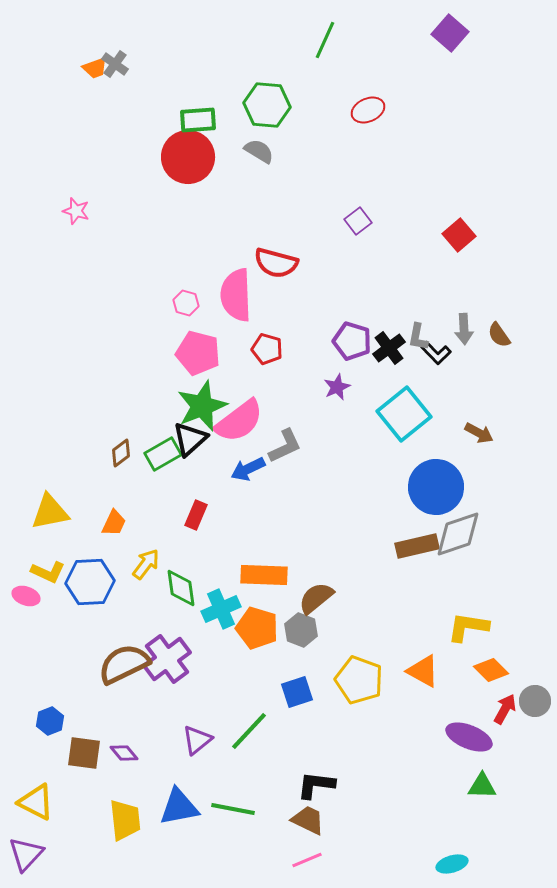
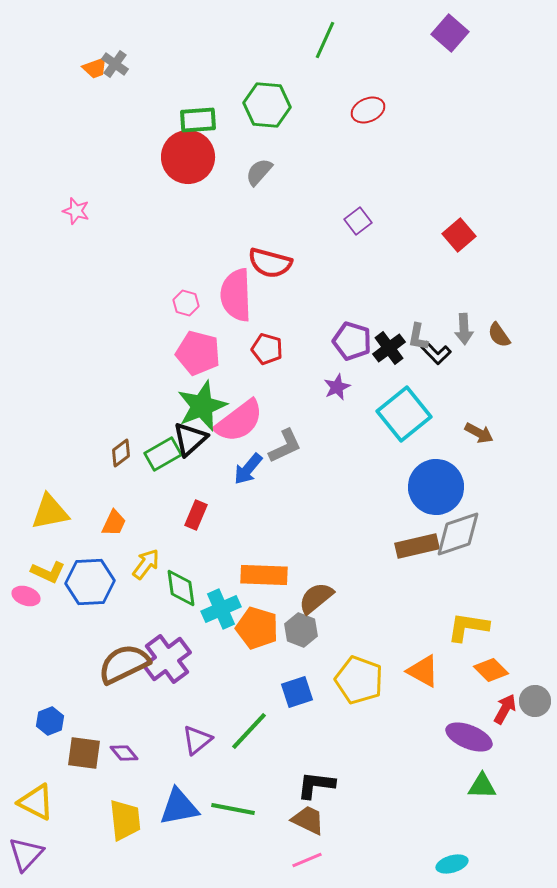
gray semicircle at (259, 151): moved 21 px down; rotated 80 degrees counterclockwise
red semicircle at (276, 263): moved 6 px left
blue arrow at (248, 469): rotated 24 degrees counterclockwise
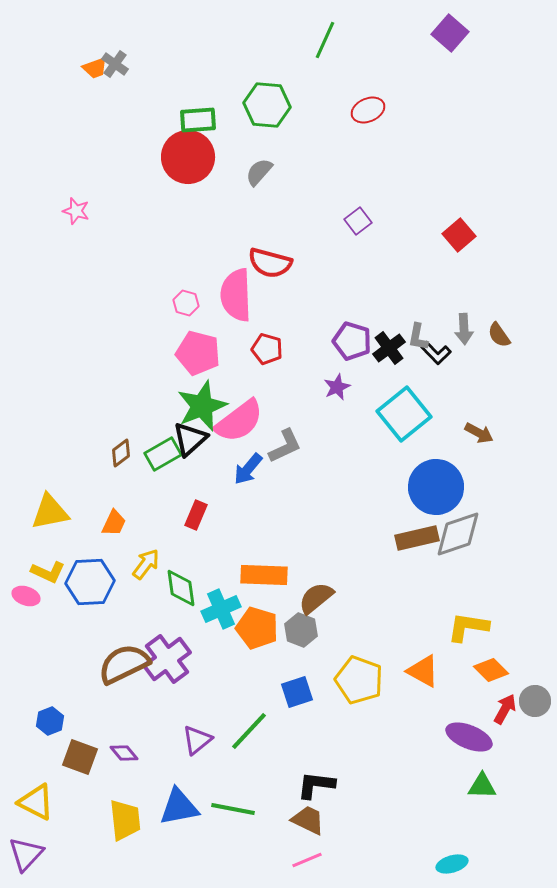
brown rectangle at (417, 546): moved 8 px up
brown square at (84, 753): moved 4 px left, 4 px down; rotated 12 degrees clockwise
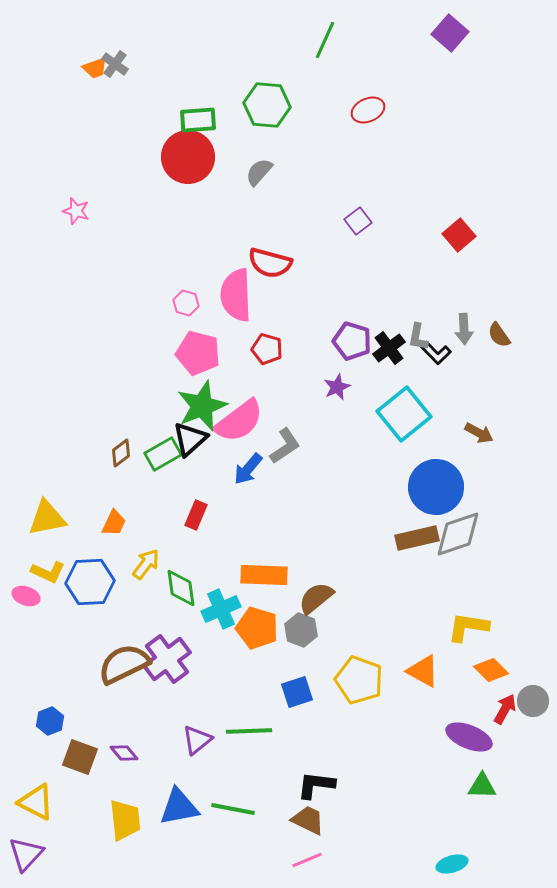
gray L-shape at (285, 446): rotated 9 degrees counterclockwise
yellow triangle at (50, 512): moved 3 px left, 6 px down
gray circle at (535, 701): moved 2 px left
green line at (249, 731): rotated 45 degrees clockwise
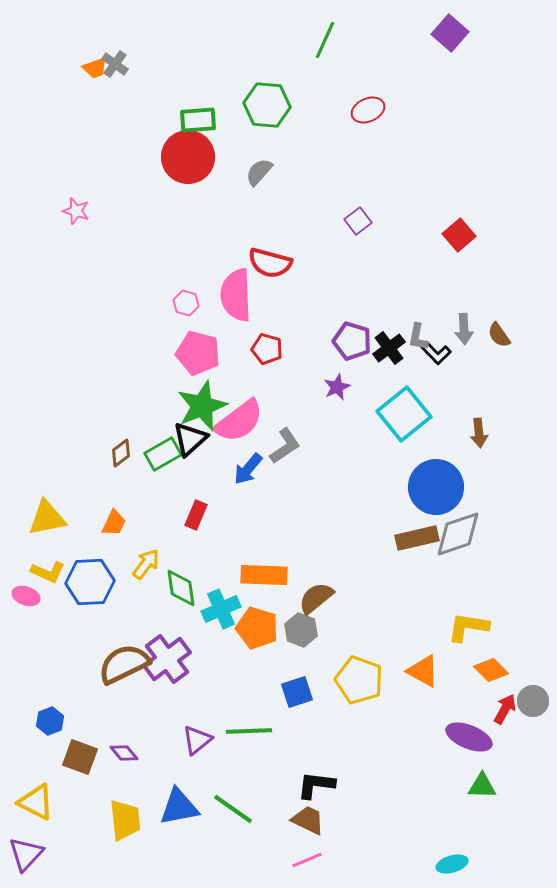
brown arrow at (479, 433): rotated 56 degrees clockwise
green line at (233, 809): rotated 24 degrees clockwise
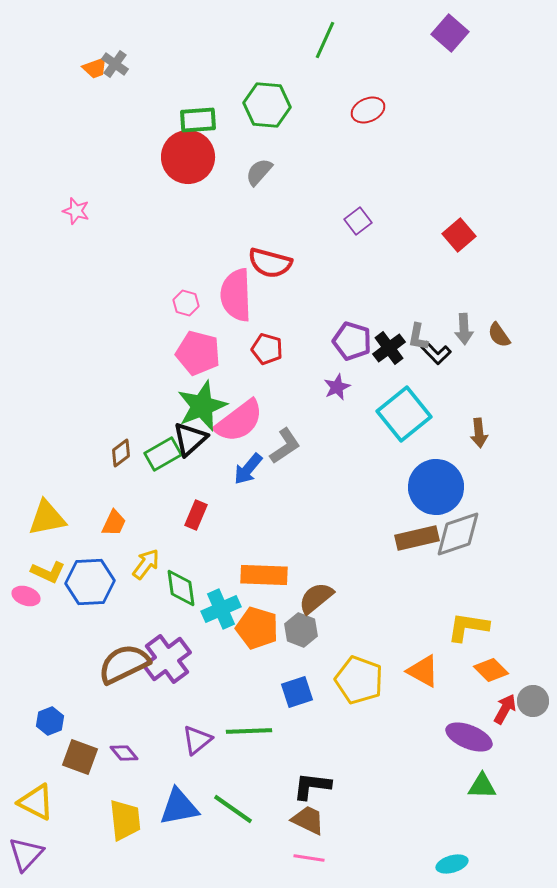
black L-shape at (316, 785): moved 4 px left, 1 px down
pink line at (307, 860): moved 2 px right, 2 px up; rotated 32 degrees clockwise
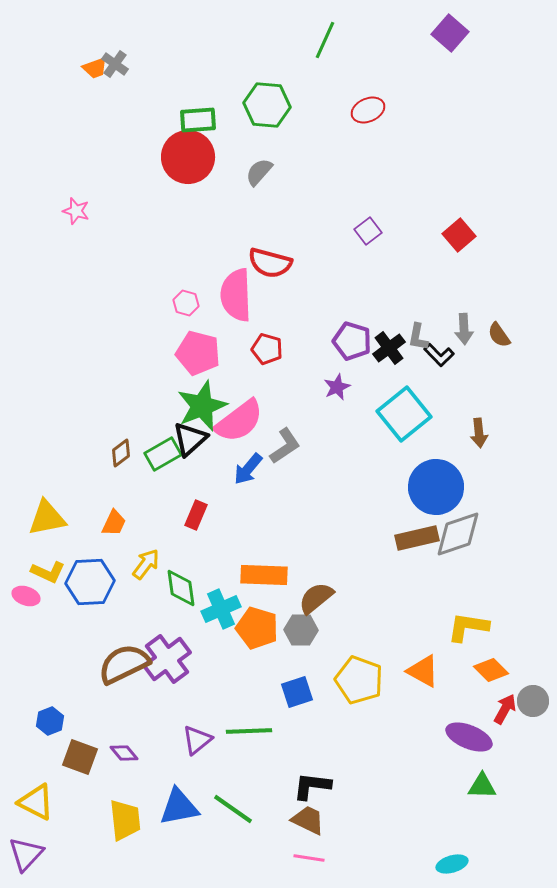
purple square at (358, 221): moved 10 px right, 10 px down
black L-shape at (436, 353): moved 3 px right, 2 px down
gray hexagon at (301, 630): rotated 20 degrees counterclockwise
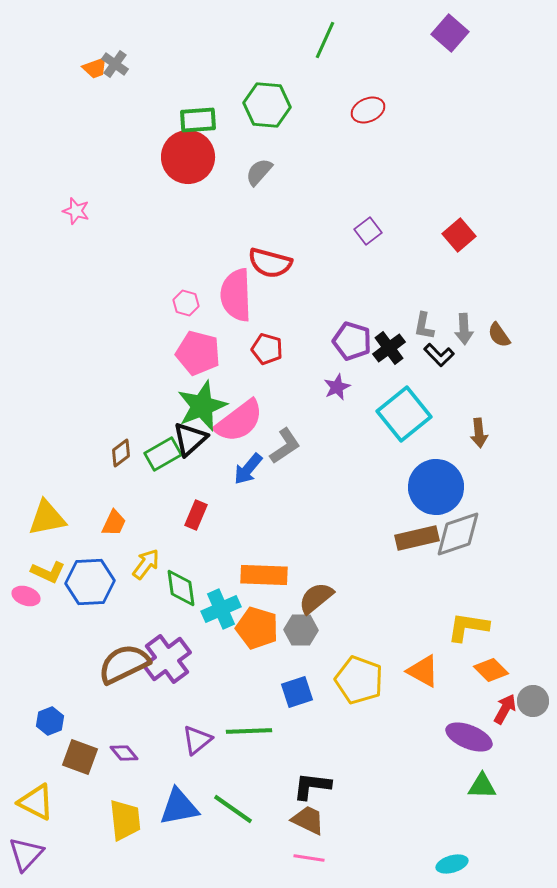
gray L-shape at (418, 337): moved 6 px right, 11 px up
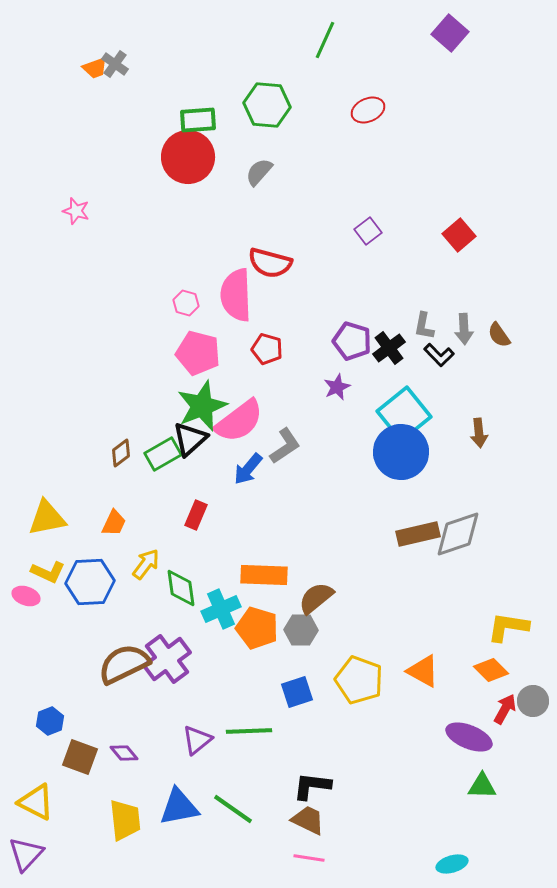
blue circle at (436, 487): moved 35 px left, 35 px up
brown rectangle at (417, 538): moved 1 px right, 4 px up
yellow L-shape at (468, 627): moved 40 px right
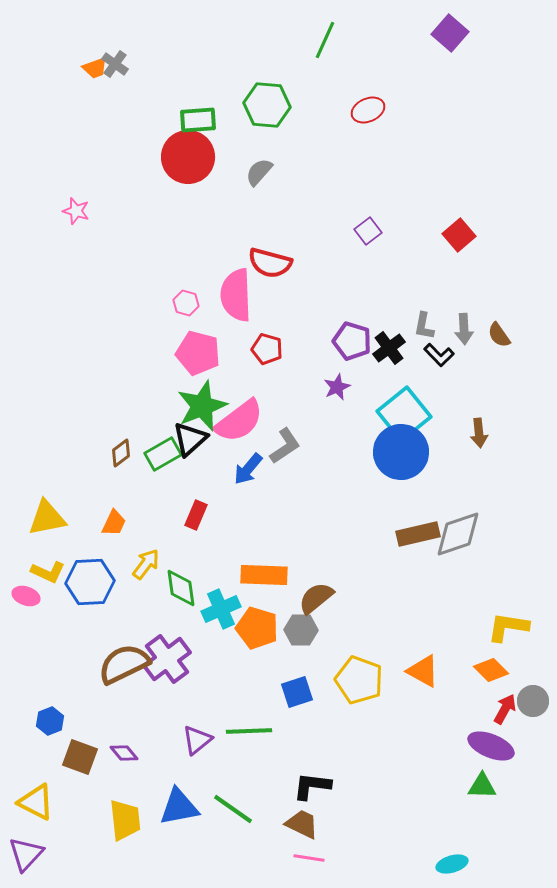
purple ellipse at (469, 737): moved 22 px right, 9 px down
brown trapezoid at (308, 820): moved 6 px left, 4 px down
